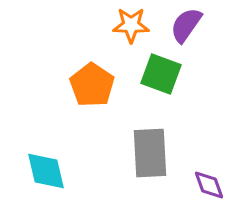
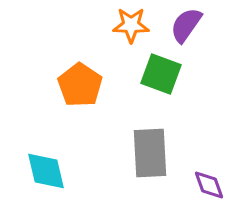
orange pentagon: moved 12 px left
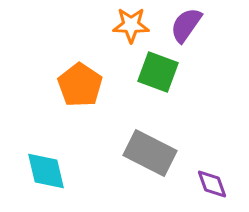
green square: moved 3 px left, 2 px up
gray rectangle: rotated 60 degrees counterclockwise
purple diamond: moved 3 px right, 1 px up
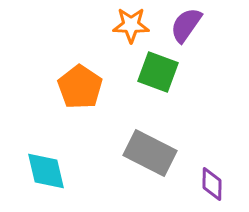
orange pentagon: moved 2 px down
purple diamond: rotated 20 degrees clockwise
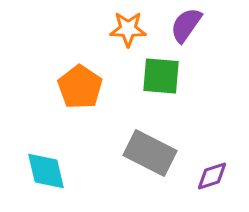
orange star: moved 3 px left, 4 px down
green square: moved 3 px right, 4 px down; rotated 15 degrees counterclockwise
purple diamond: moved 8 px up; rotated 72 degrees clockwise
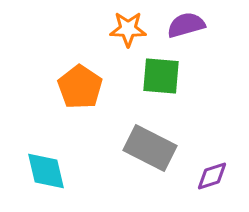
purple semicircle: rotated 39 degrees clockwise
gray rectangle: moved 5 px up
